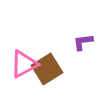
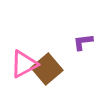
brown square: rotated 8 degrees counterclockwise
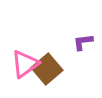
pink triangle: moved 1 px right; rotated 8 degrees counterclockwise
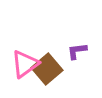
purple L-shape: moved 6 px left, 9 px down
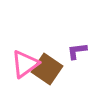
brown square: rotated 16 degrees counterclockwise
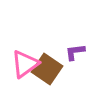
purple L-shape: moved 2 px left, 1 px down
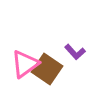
purple L-shape: rotated 125 degrees counterclockwise
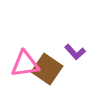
pink triangle: rotated 28 degrees clockwise
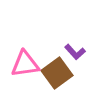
brown square: moved 10 px right, 4 px down; rotated 20 degrees clockwise
